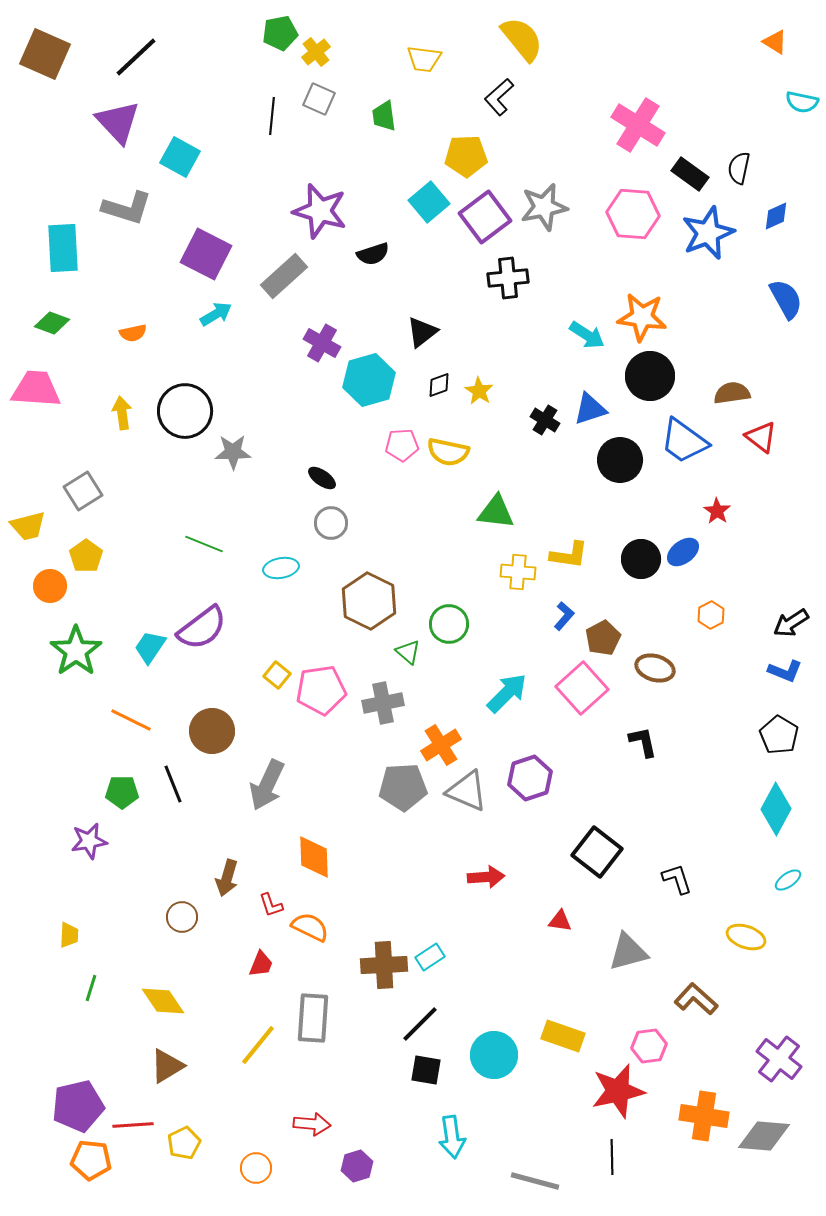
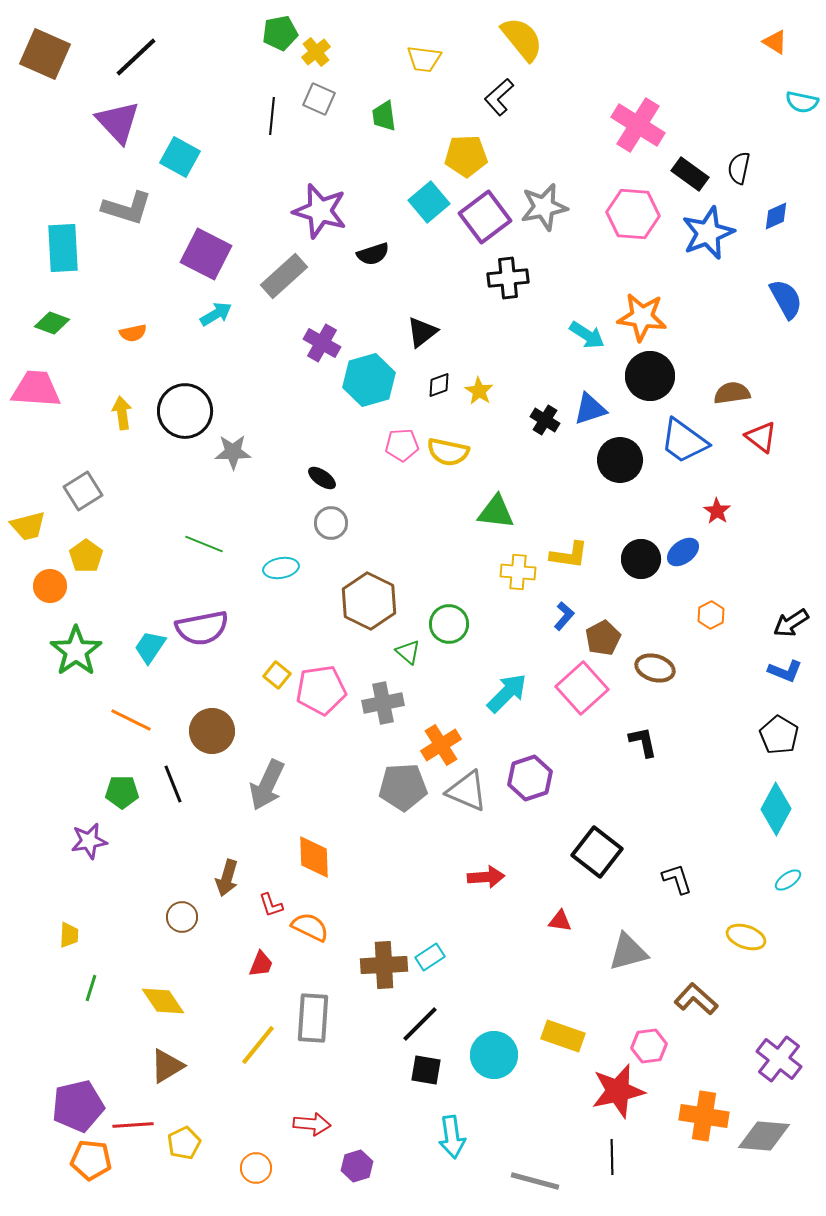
purple semicircle at (202, 628): rotated 26 degrees clockwise
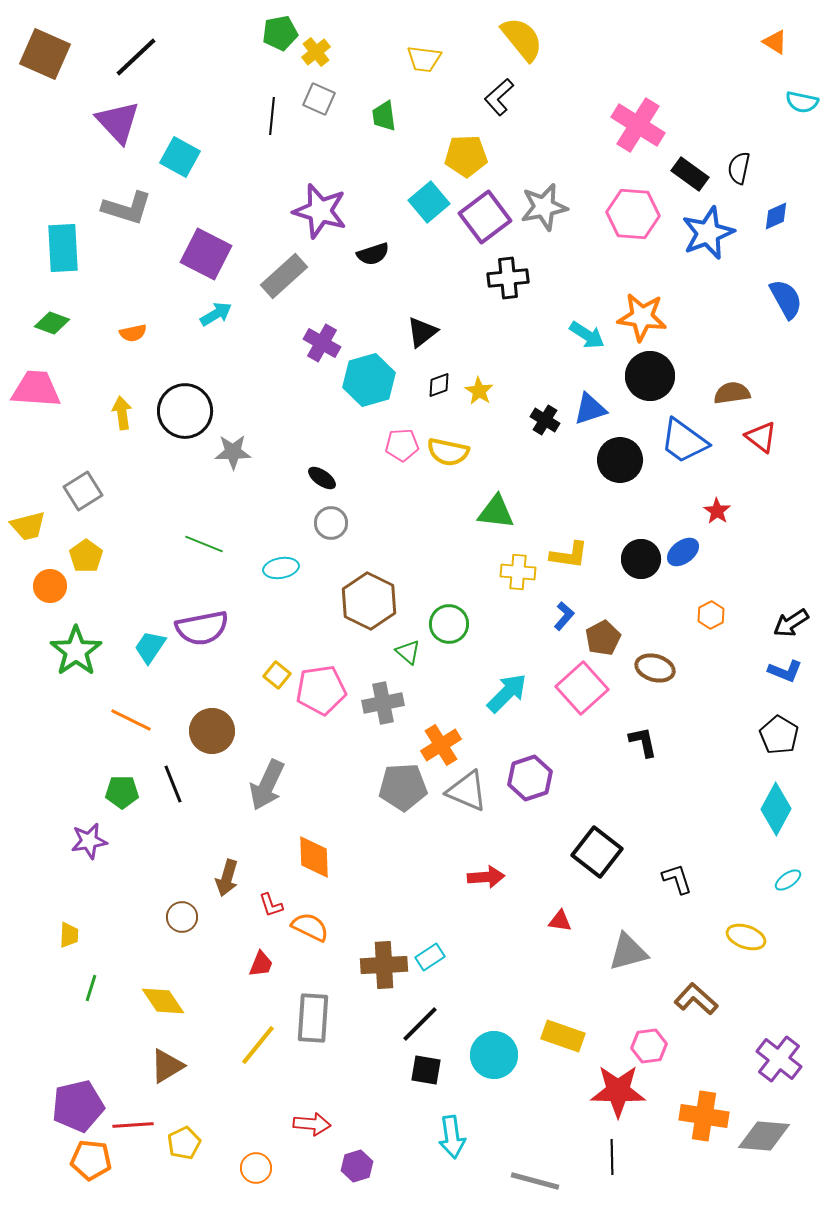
red star at (618, 1091): rotated 14 degrees clockwise
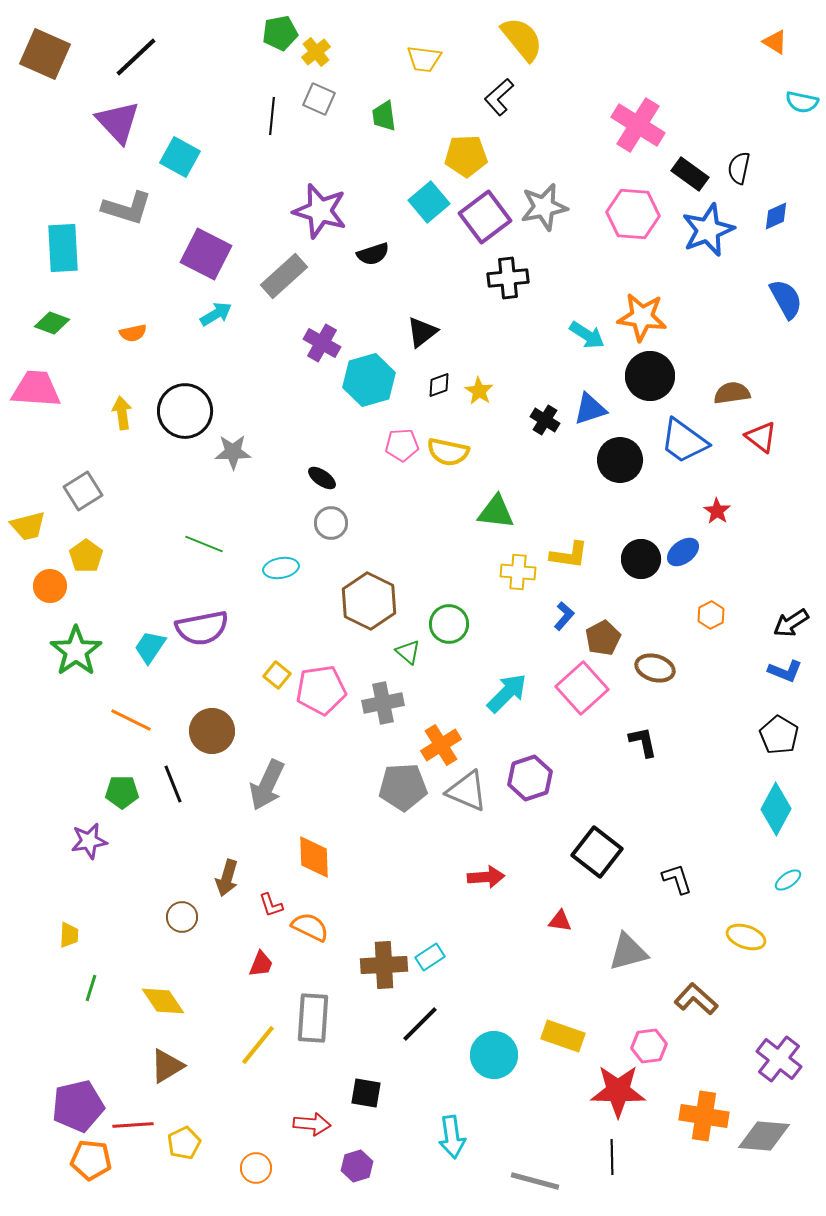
blue star at (708, 233): moved 3 px up
black square at (426, 1070): moved 60 px left, 23 px down
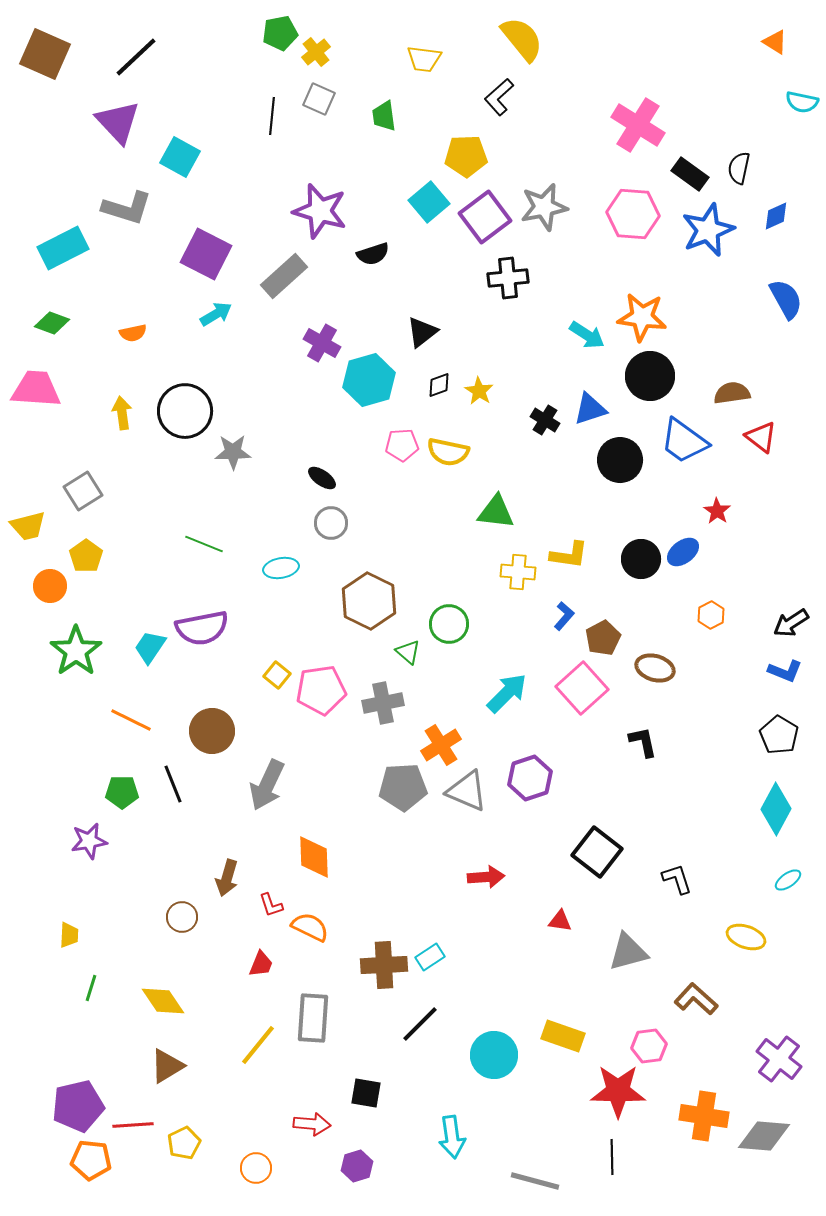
cyan rectangle at (63, 248): rotated 66 degrees clockwise
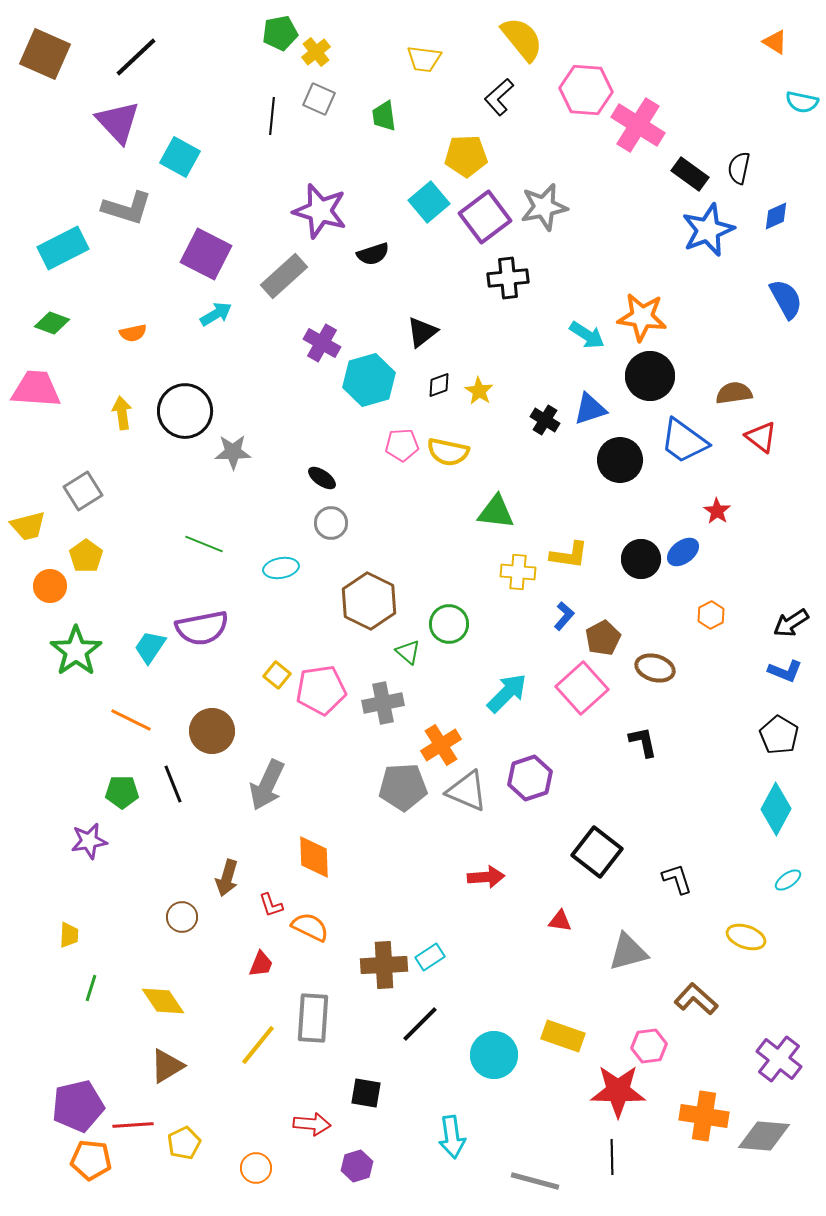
pink hexagon at (633, 214): moved 47 px left, 124 px up
brown semicircle at (732, 393): moved 2 px right
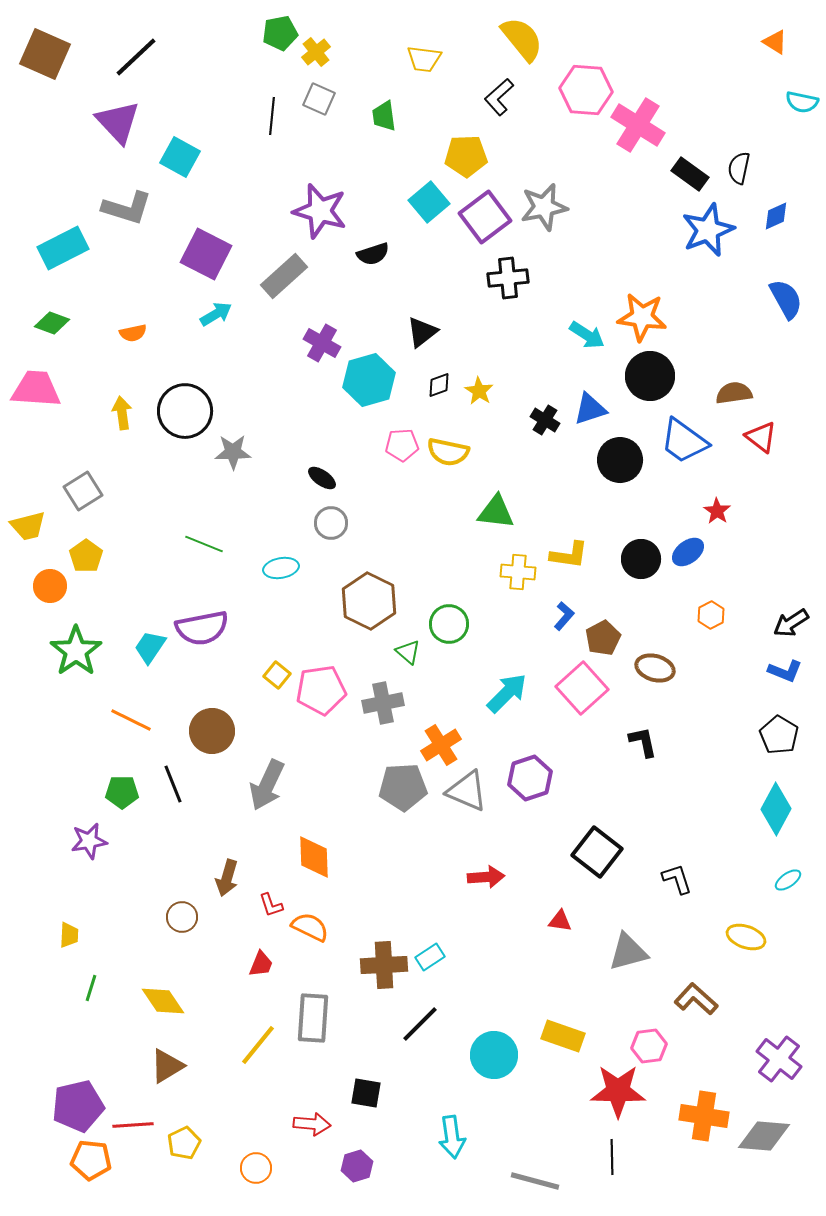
blue ellipse at (683, 552): moved 5 px right
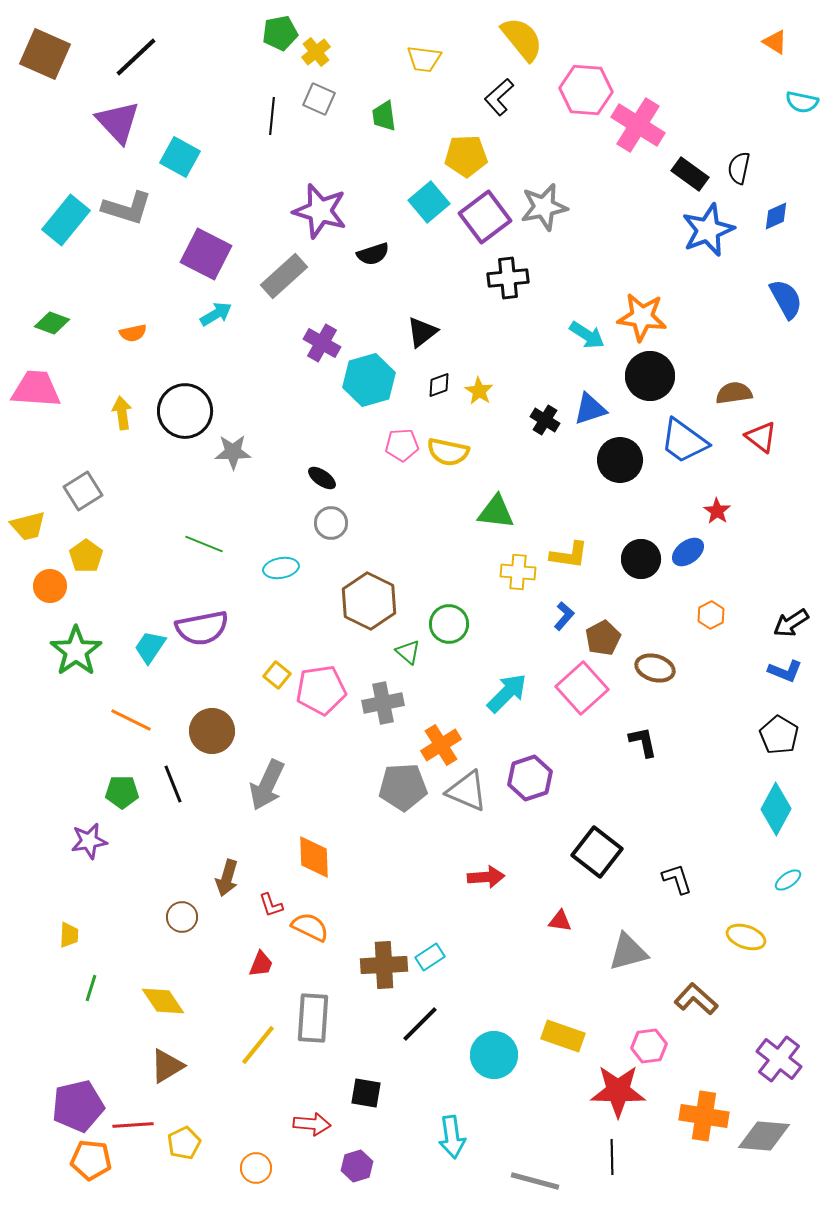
cyan rectangle at (63, 248): moved 3 px right, 28 px up; rotated 24 degrees counterclockwise
